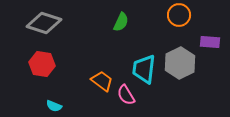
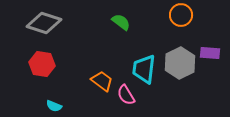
orange circle: moved 2 px right
green semicircle: rotated 78 degrees counterclockwise
purple rectangle: moved 11 px down
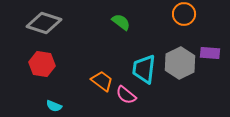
orange circle: moved 3 px right, 1 px up
pink semicircle: rotated 20 degrees counterclockwise
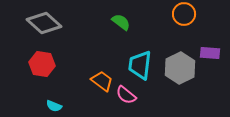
gray diamond: rotated 24 degrees clockwise
gray hexagon: moved 5 px down
cyan trapezoid: moved 4 px left, 4 px up
